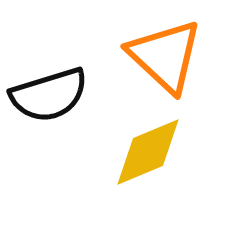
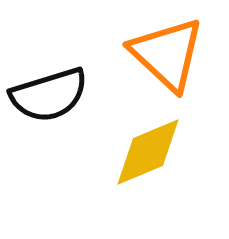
orange triangle: moved 2 px right, 2 px up
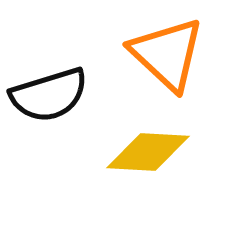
yellow diamond: rotated 26 degrees clockwise
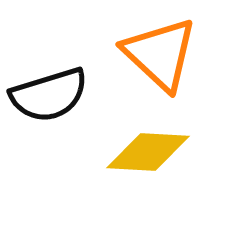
orange triangle: moved 7 px left
